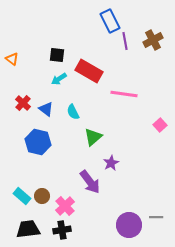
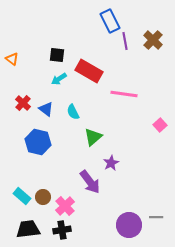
brown cross: rotated 18 degrees counterclockwise
brown circle: moved 1 px right, 1 px down
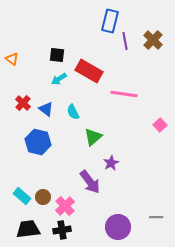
blue rectangle: rotated 40 degrees clockwise
purple circle: moved 11 px left, 2 px down
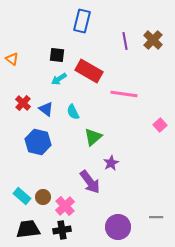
blue rectangle: moved 28 px left
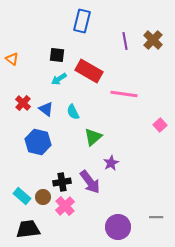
black cross: moved 48 px up
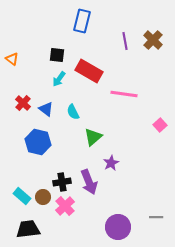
cyan arrow: rotated 21 degrees counterclockwise
purple arrow: moved 1 px left; rotated 15 degrees clockwise
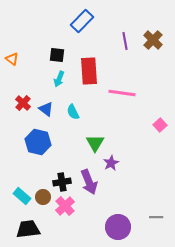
blue rectangle: rotated 30 degrees clockwise
red rectangle: rotated 56 degrees clockwise
cyan arrow: rotated 14 degrees counterclockwise
pink line: moved 2 px left, 1 px up
green triangle: moved 2 px right, 6 px down; rotated 18 degrees counterclockwise
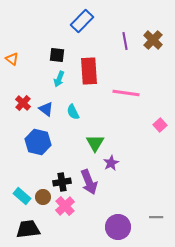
pink line: moved 4 px right
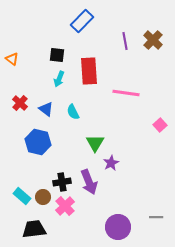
red cross: moved 3 px left
black trapezoid: moved 6 px right
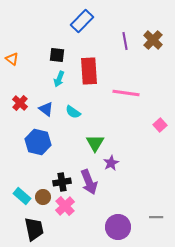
cyan semicircle: rotated 28 degrees counterclockwise
black trapezoid: rotated 85 degrees clockwise
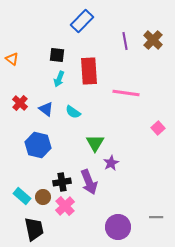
pink square: moved 2 px left, 3 px down
blue hexagon: moved 3 px down
